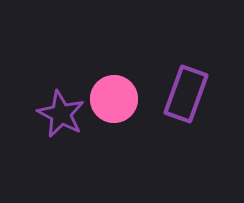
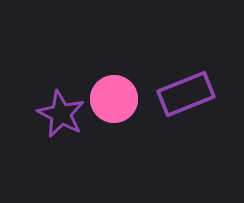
purple rectangle: rotated 48 degrees clockwise
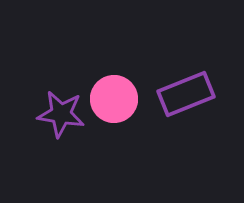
purple star: rotated 18 degrees counterclockwise
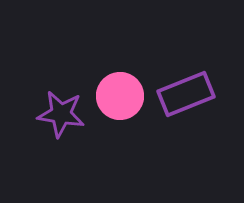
pink circle: moved 6 px right, 3 px up
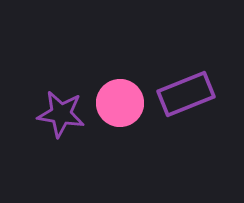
pink circle: moved 7 px down
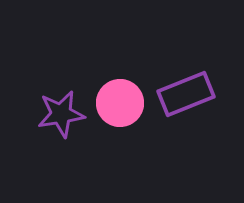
purple star: rotated 18 degrees counterclockwise
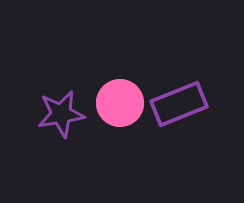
purple rectangle: moved 7 px left, 10 px down
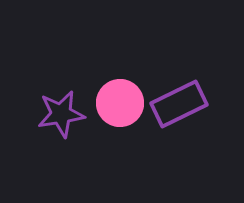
purple rectangle: rotated 4 degrees counterclockwise
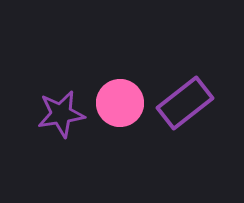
purple rectangle: moved 6 px right, 1 px up; rotated 12 degrees counterclockwise
